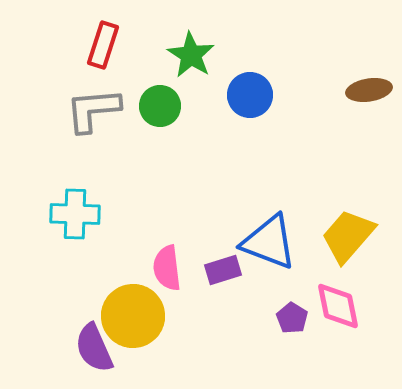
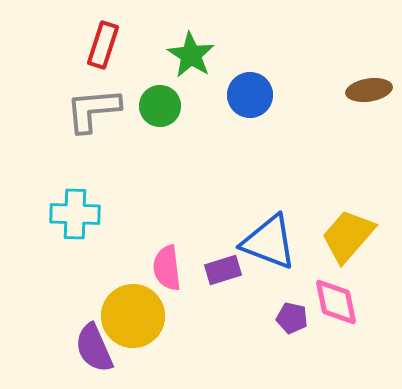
pink diamond: moved 2 px left, 4 px up
purple pentagon: rotated 20 degrees counterclockwise
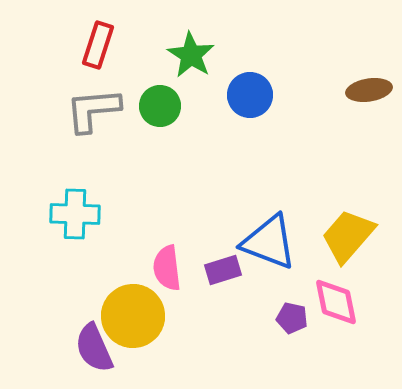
red rectangle: moved 5 px left
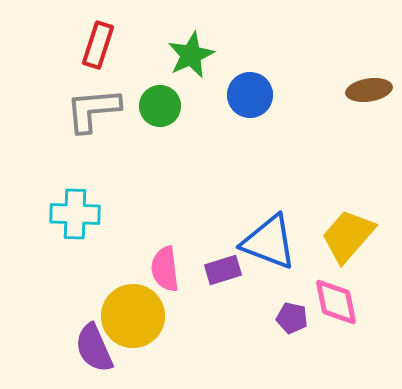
green star: rotated 15 degrees clockwise
pink semicircle: moved 2 px left, 1 px down
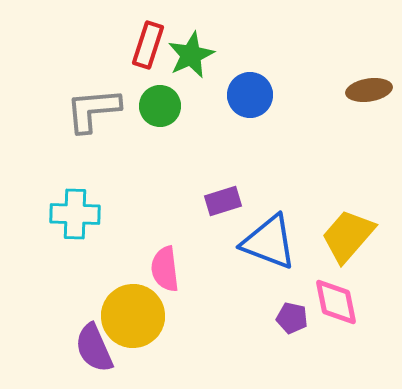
red rectangle: moved 50 px right
purple rectangle: moved 69 px up
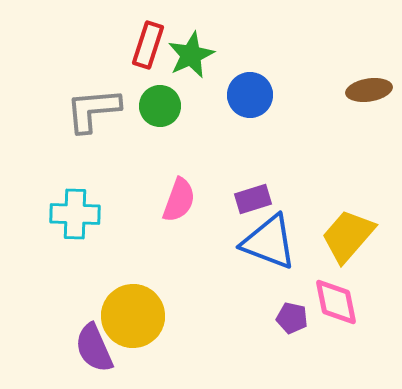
purple rectangle: moved 30 px right, 2 px up
pink semicircle: moved 14 px right, 69 px up; rotated 153 degrees counterclockwise
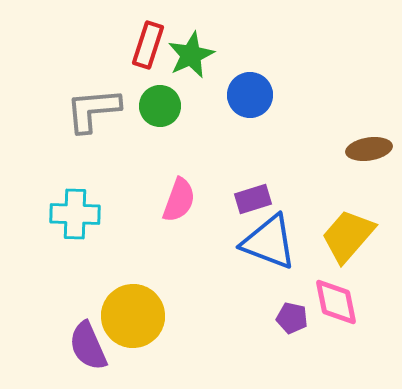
brown ellipse: moved 59 px down
purple semicircle: moved 6 px left, 2 px up
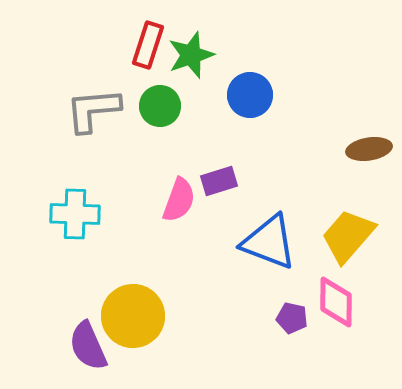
green star: rotated 6 degrees clockwise
purple rectangle: moved 34 px left, 18 px up
pink diamond: rotated 12 degrees clockwise
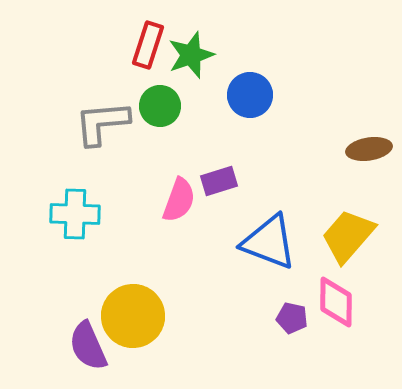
gray L-shape: moved 9 px right, 13 px down
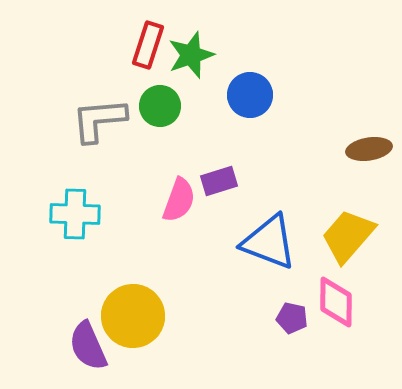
gray L-shape: moved 3 px left, 3 px up
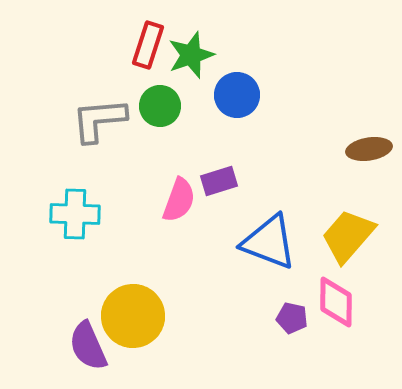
blue circle: moved 13 px left
